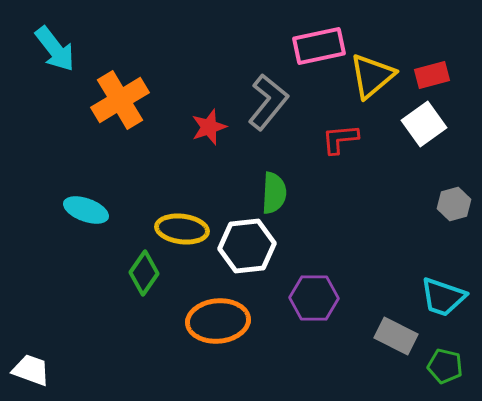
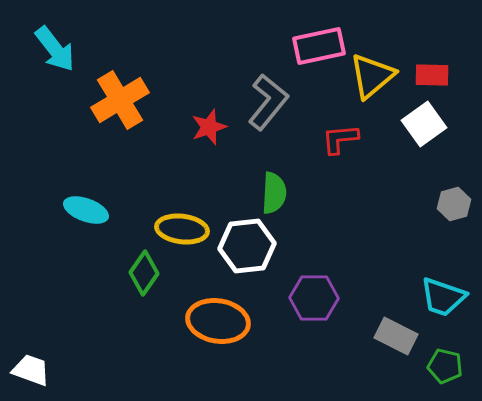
red rectangle: rotated 16 degrees clockwise
orange ellipse: rotated 14 degrees clockwise
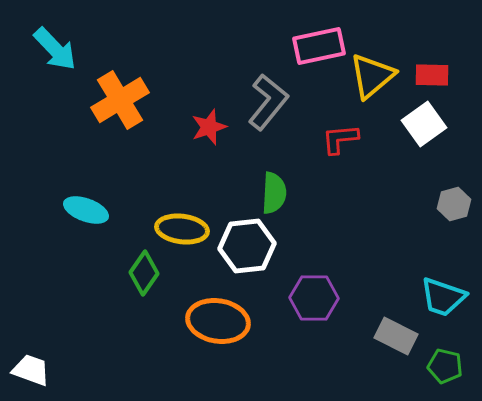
cyan arrow: rotated 6 degrees counterclockwise
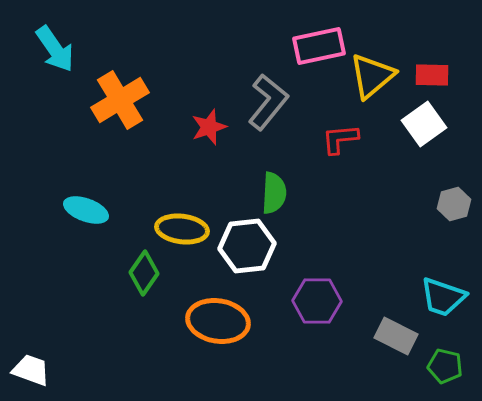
cyan arrow: rotated 9 degrees clockwise
purple hexagon: moved 3 px right, 3 px down
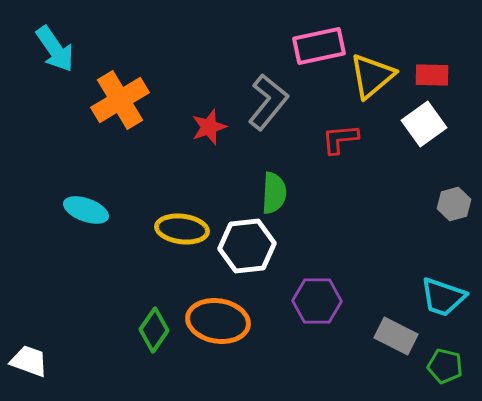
green diamond: moved 10 px right, 57 px down
white trapezoid: moved 2 px left, 9 px up
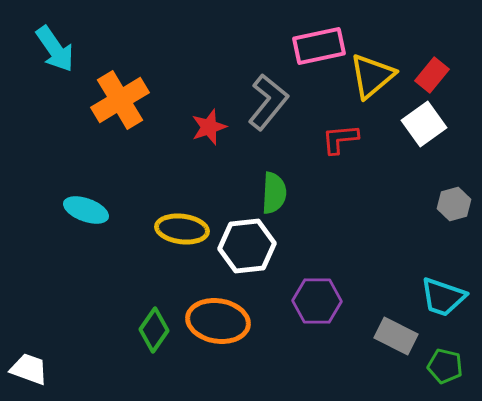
red rectangle: rotated 52 degrees counterclockwise
white trapezoid: moved 8 px down
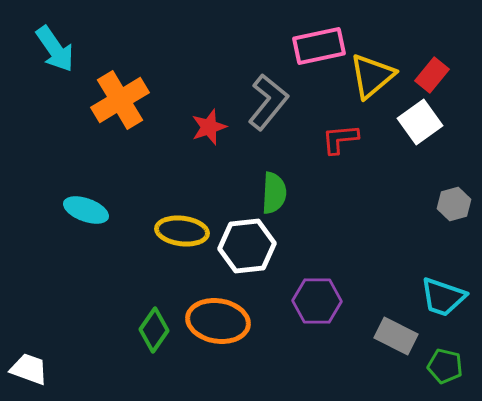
white square: moved 4 px left, 2 px up
yellow ellipse: moved 2 px down
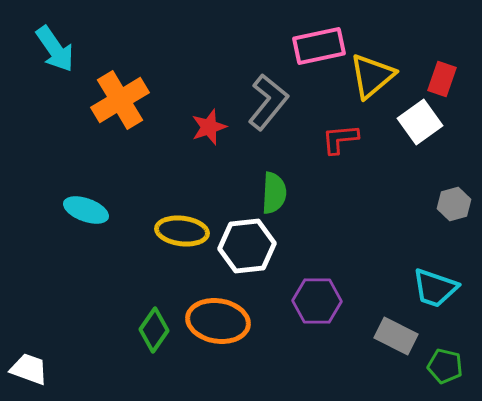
red rectangle: moved 10 px right, 4 px down; rotated 20 degrees counterclockwise
cyan trapezoid: moved 8 px left, 9 px up
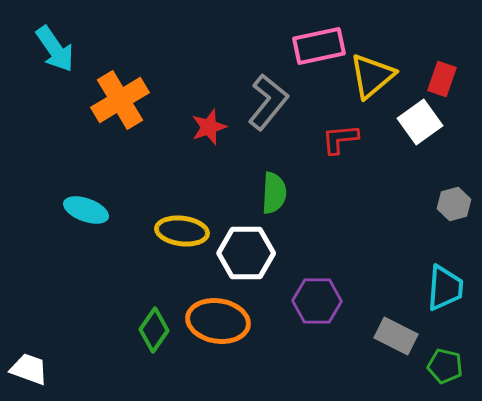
white hexagon: moved 1 px left, 7 px down; rotated 6 degrees clockwise
cyan trapezoid: moved 10 px right; rotated 105 degrees counterclockwise
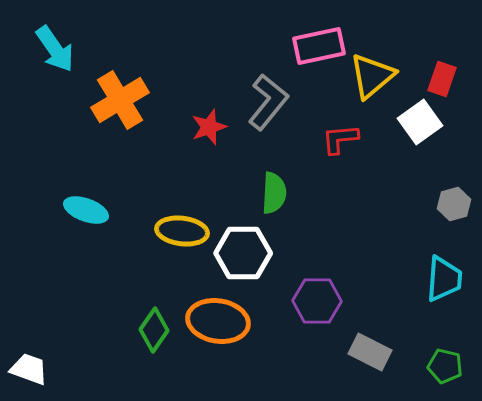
white hexagon: moved 3 px left
cyan trapezoid: moved 1 px left, 9 px up
gray rectangle: moved 26 px left, 16 px down
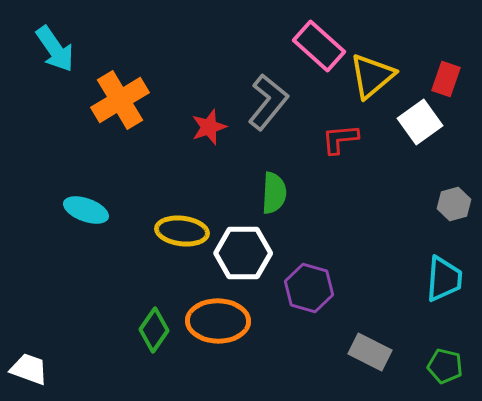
pink rectangle: rotated 54 degrees clockwise
red rectangle: moved 4 px right
purple hexagon: moved 8 px left, 13 px up; rotated 15 degrees clockwise
orange ellipse: rotated 8 degrees counterclockwise
